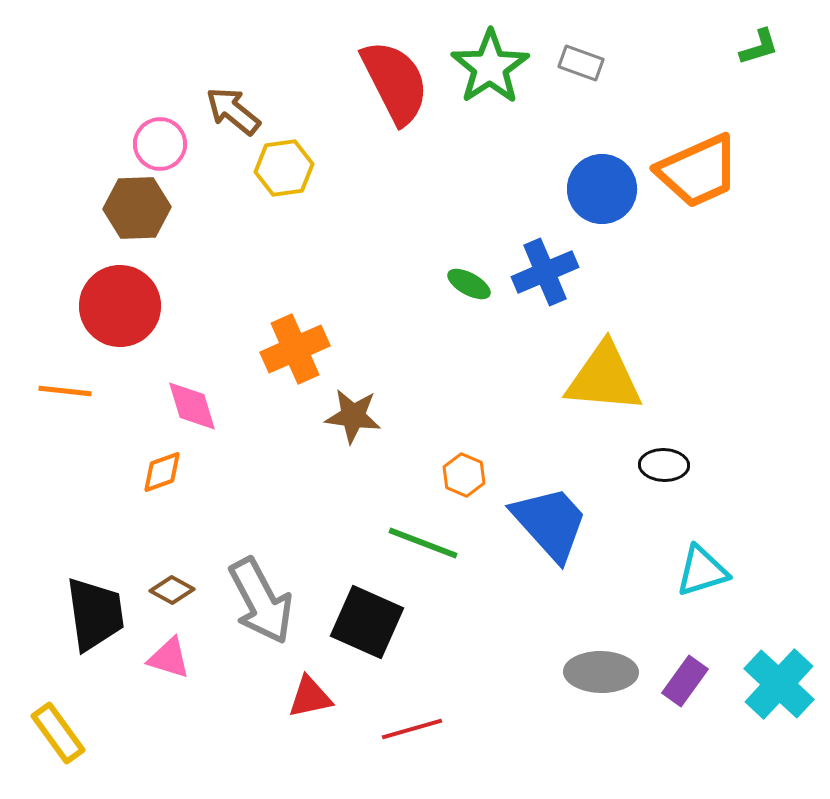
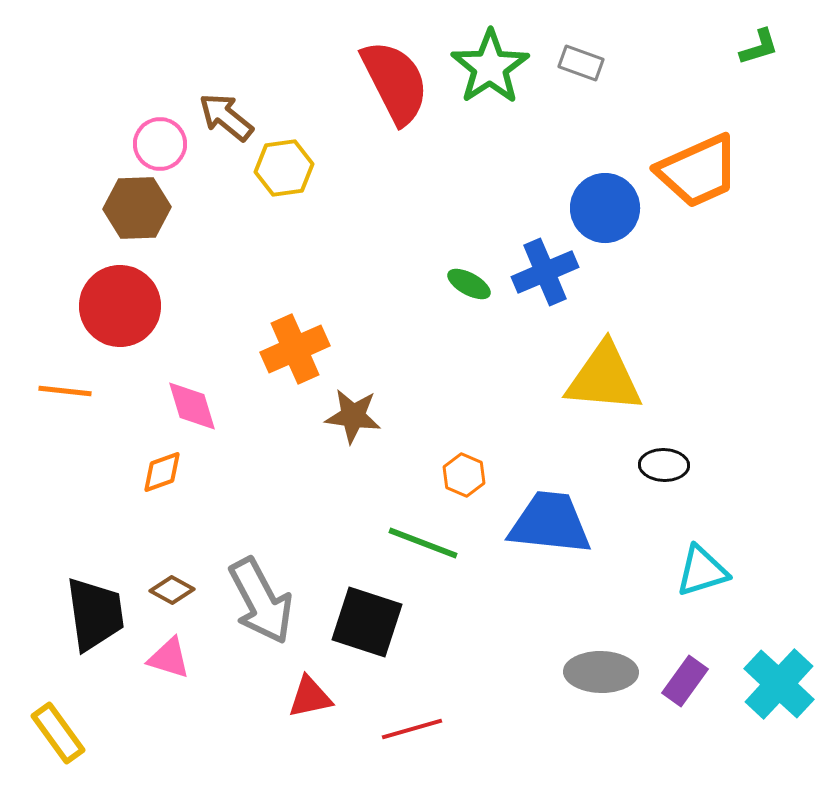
brown arrow: moved 7 px left, 6 px down
blue circle: moved 3 px right, 19 px down
blue trapezoid: rotated 42 degrees counterclockwise
black square: rotated 6 degrees counterclockwise
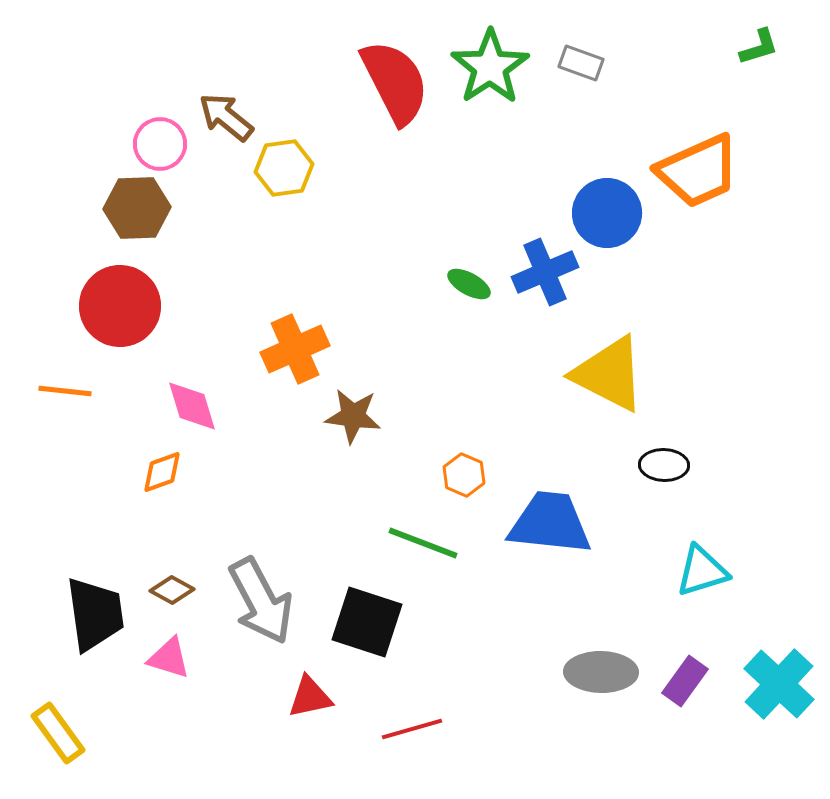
blue circle: moved 2 px right, 5 px down
yellow triangle: moved 5 px right, 4 px up; rotated 22 degrees clockwise
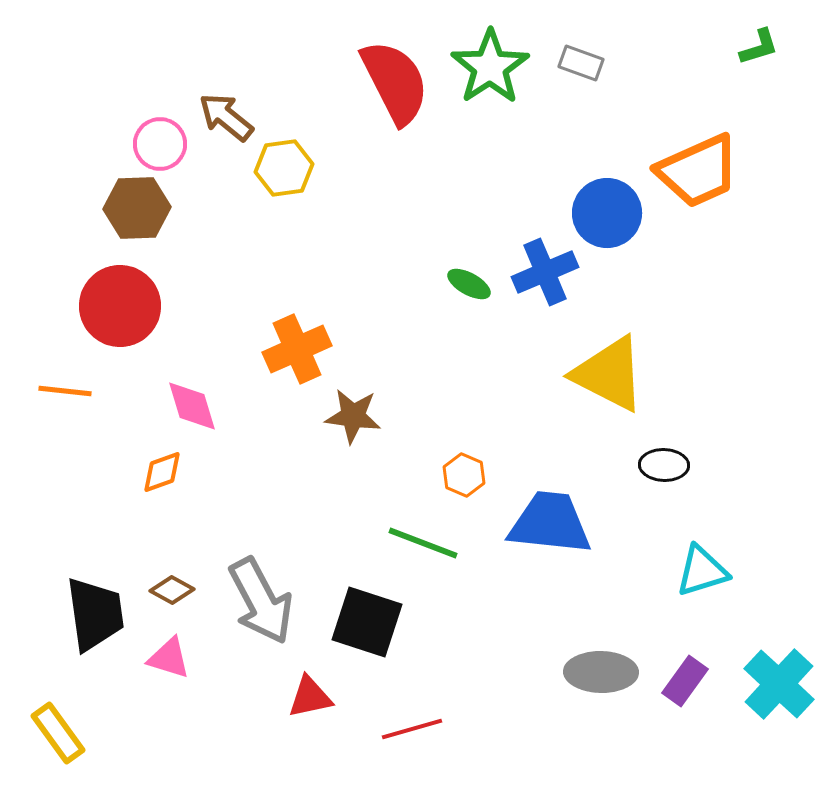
orange cross: moved 2 px right
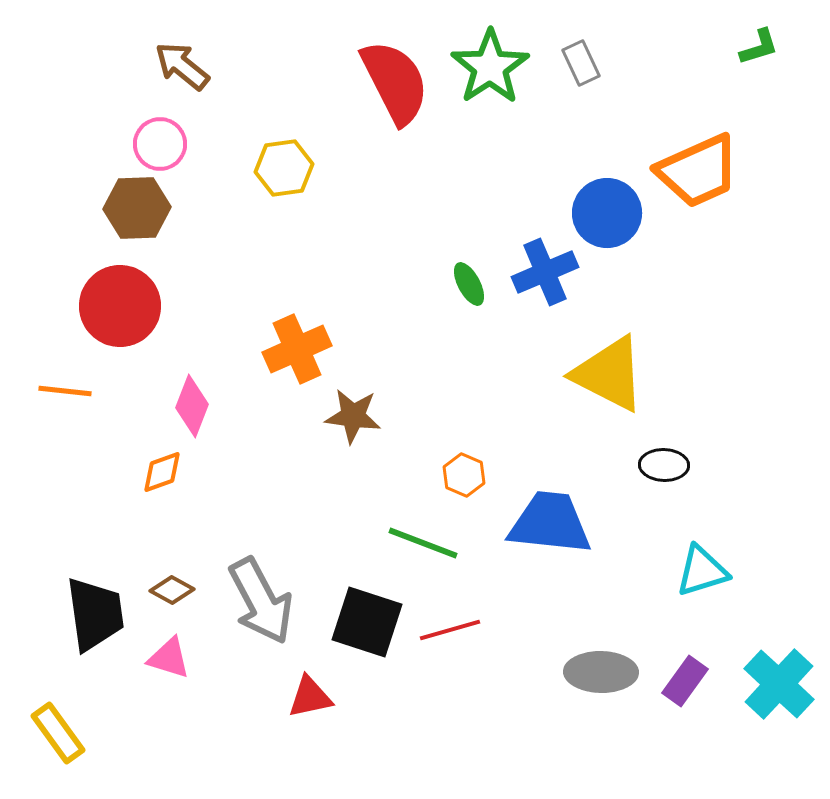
gray rectangle: rotated 45 degrees clockwise
brown arrow: moved 44 px left, 51 px up
green ellipse: rotated 33 degrees clockwise
pink diamond: rotated 38 degrees clockwise
red line: moved 38 px right, 99 px up
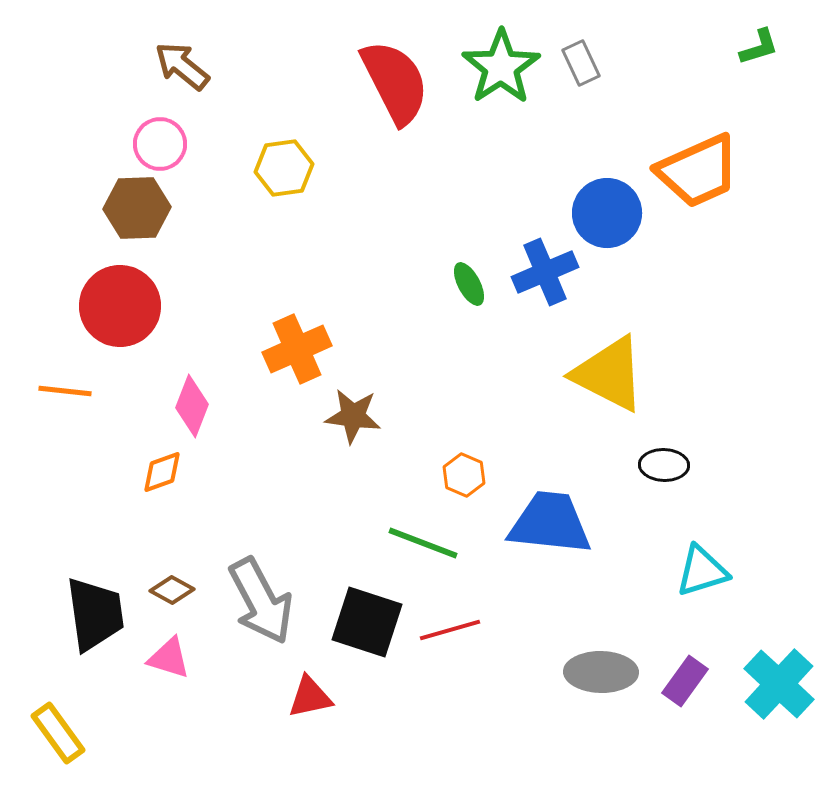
green star: moved 11 px right
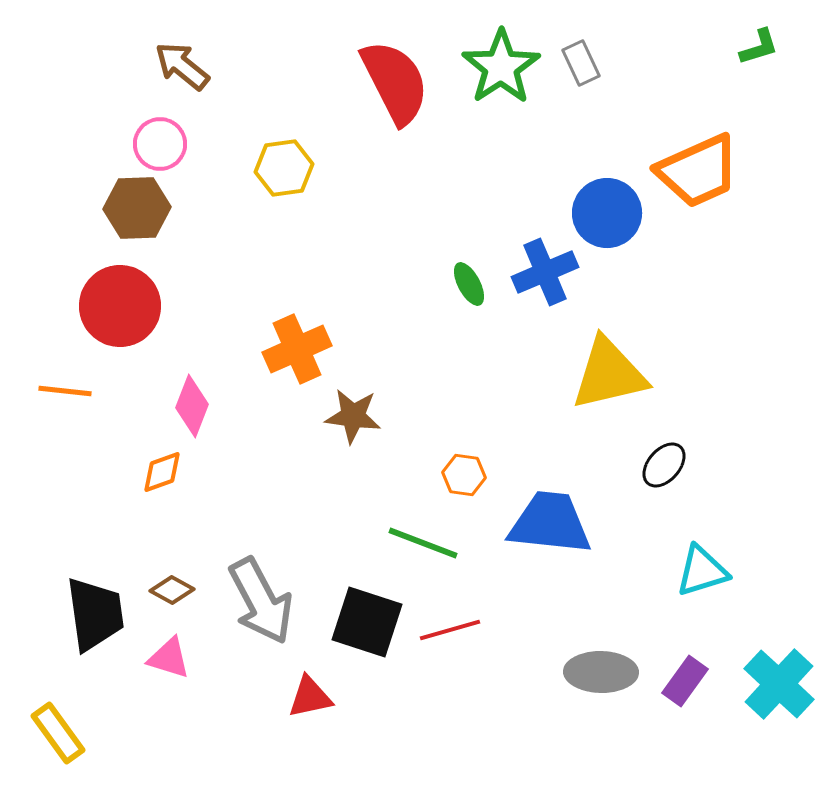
yellow triangle: rotated 40 degrees counterclockwise
black ellipse: rotated 51 degrees counterclockwise
orange hexagon: rotated 15 degrees counterclockwise
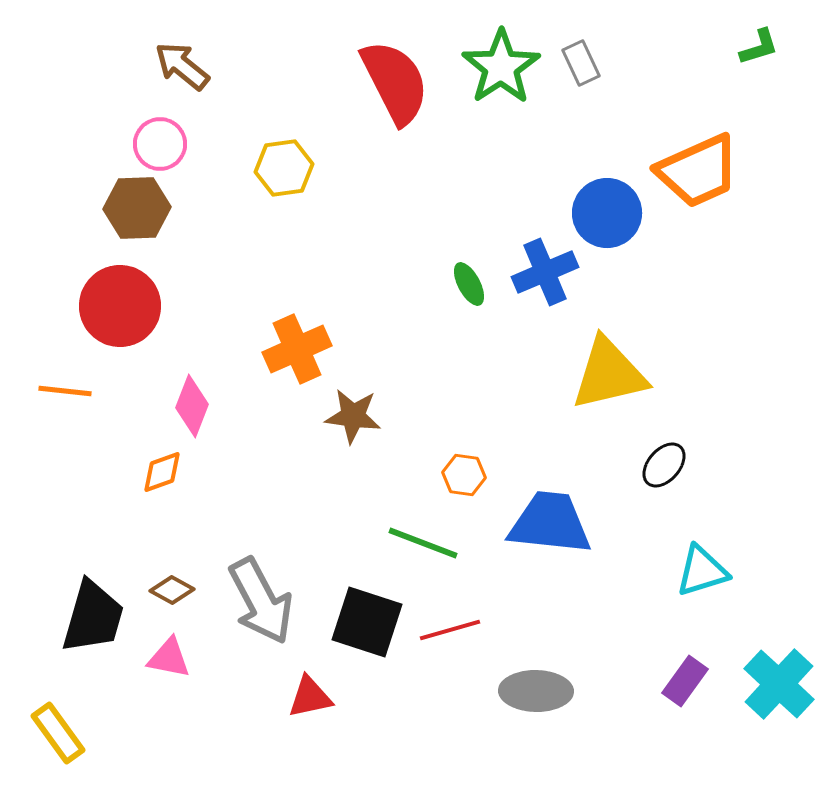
black trapezoid: moved 2 px left, 3 px down; rotated 24 degrees clockwise
pink triangle: rotated 6 degrees counterclockwise
gray ellipse: moved 65 px left, 19 px down
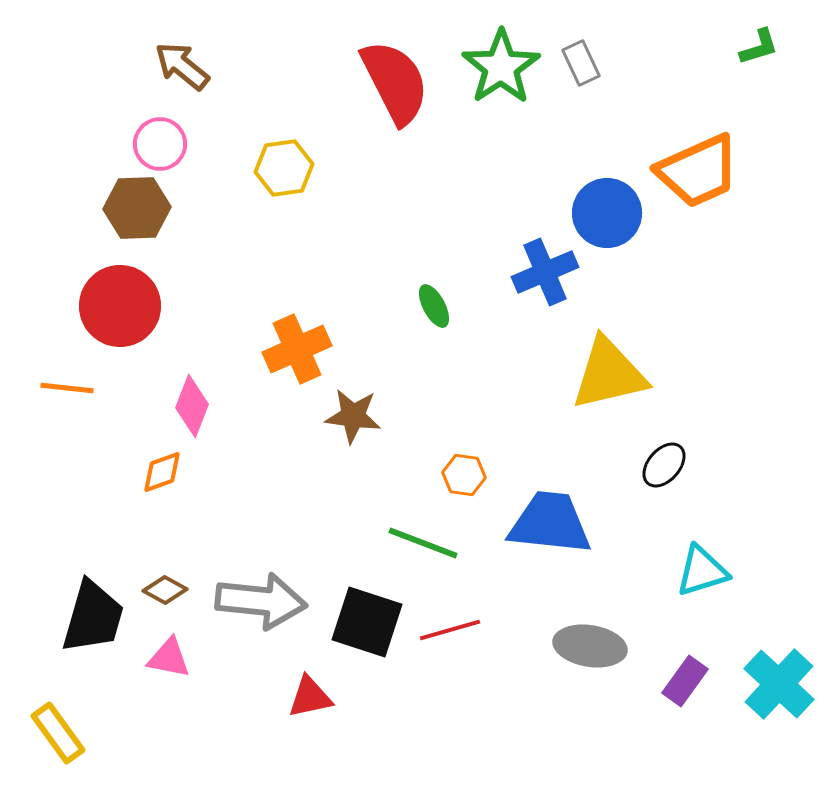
green ellipse: moved 35 px left, 22 px down
orange line: moved 2 px right, 3 px up
brown diamond: moved 7 px left
gray arrow: rotated 56 degrees counterclockwise
gray ellipse: moved 54 px right, 45 px up; rotated 8 degrees clockwise
